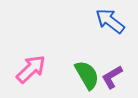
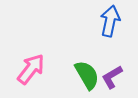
blue arrow: rotated 64 degrees clockwise
pink arrow: rotated 8 degrees counterclockwise
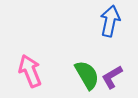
pink arrow: moved 1 px left, 2 px down; rotated 60 degrees counterclockwise
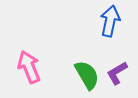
pink arrow: moved 1 px left, 4 px up
purple L-shape: moved 5 px right, 4 px up
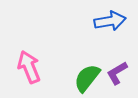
blue arrow: rotated 68 degrees clockwise
green semicircle: moved 3 px down; rotated 112 degrees counterclockwise
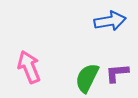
purple L-shape: rotated 25 degrees clockwise
green semicircle: rotated 12 degrees counterclockwise
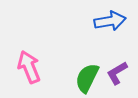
purple L-shape: rotated 25 degrees counterclockwise
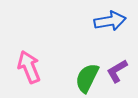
purple L-shape: moved 2 px up
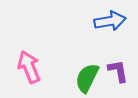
purple L-shape: moved 1 px right; rotated 110 degrees clockwise
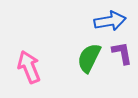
purple L-shape: moved 4 px right, 18 px up
green semicircle: moved 2 px right, 20 px up
